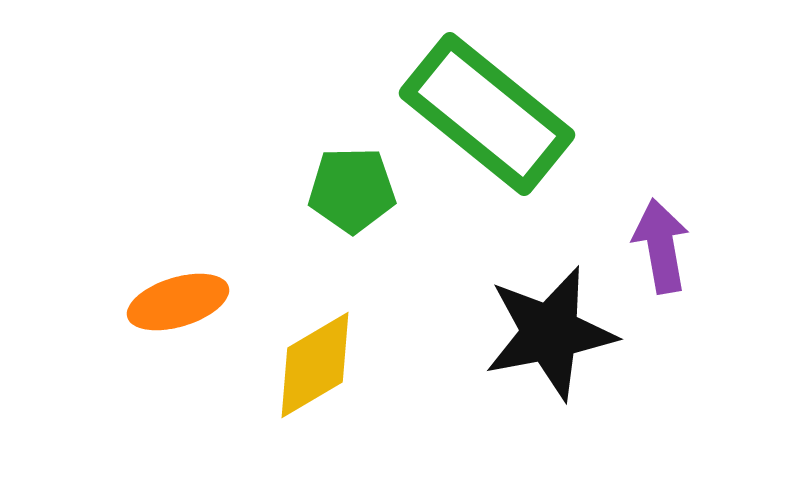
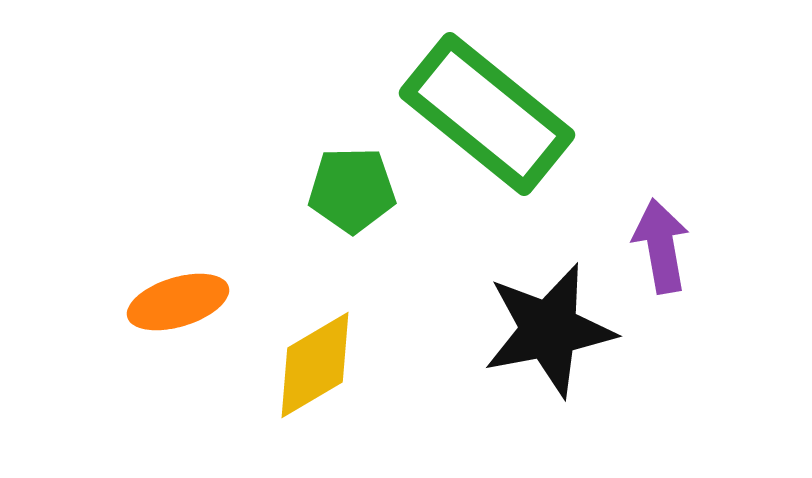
black star: moved 1 px left, 3 px up
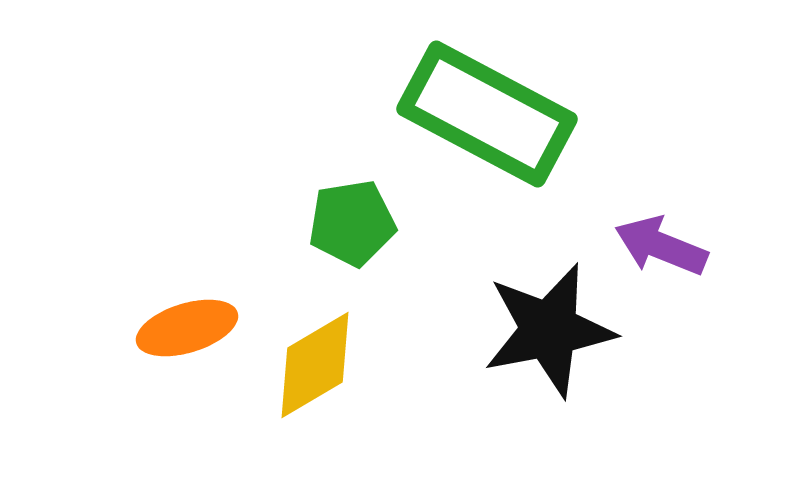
green rectangle: rotated 11 degrees counterclockwise
green pentagon: moved 33 px down; rotated 8 degrees counterclockwise
purple arrow: rotated 58 degrees counterclockwise
orange ellipse: moved 9 px right, 26 px down
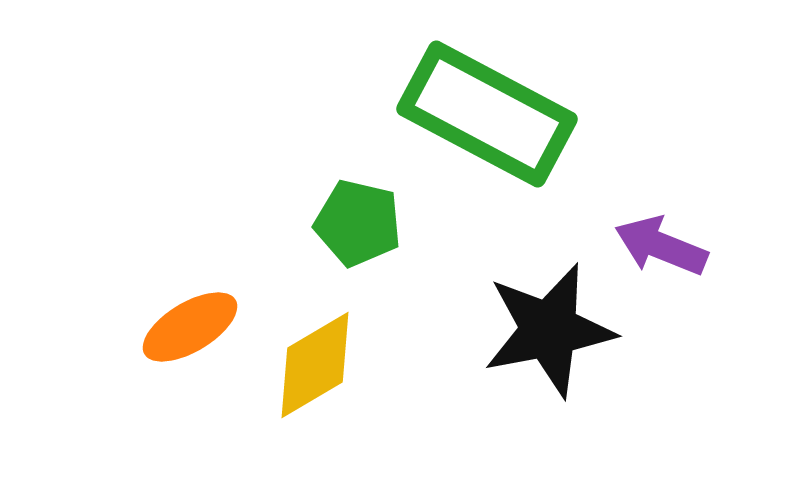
green pentagon: moved 6 px right; rotated 22 degrees clockwise
orange ellipse: moved 3 px right, 1 px up; rotated 14 degrees counterclockwise
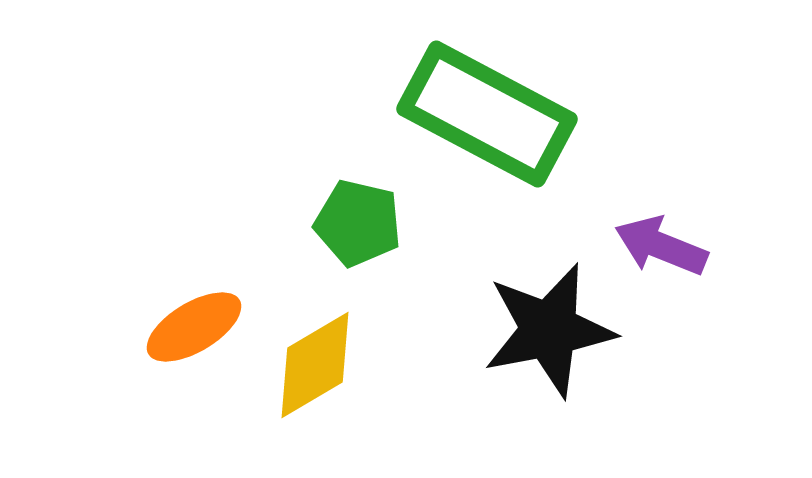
orange ellipse: moved 4 px right
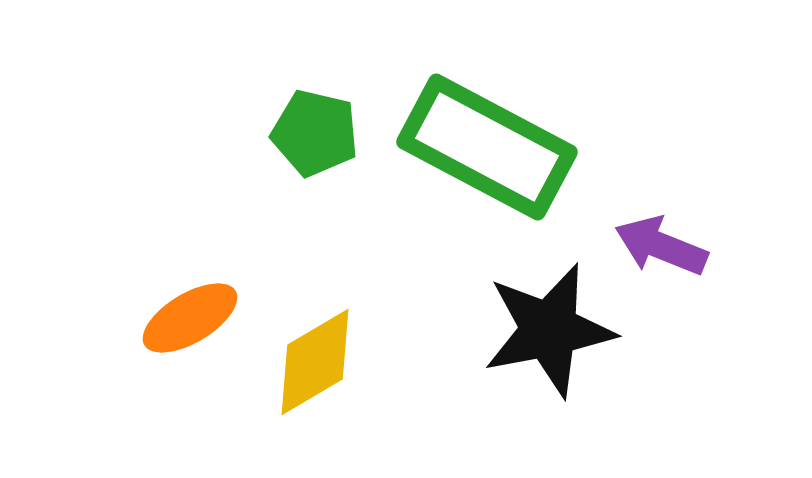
green rectangle: moved 33 px down
green pentagon: moved 43 px left, 90 px up
orange ellipse: moved 4 px left, 9 px up
yellow diamond: moved 3 px up
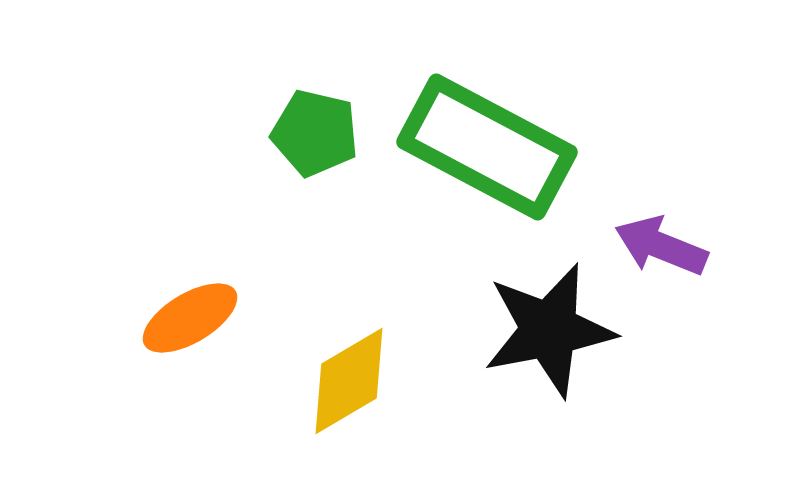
yellow diamond: moved 34 px right, 19 px down
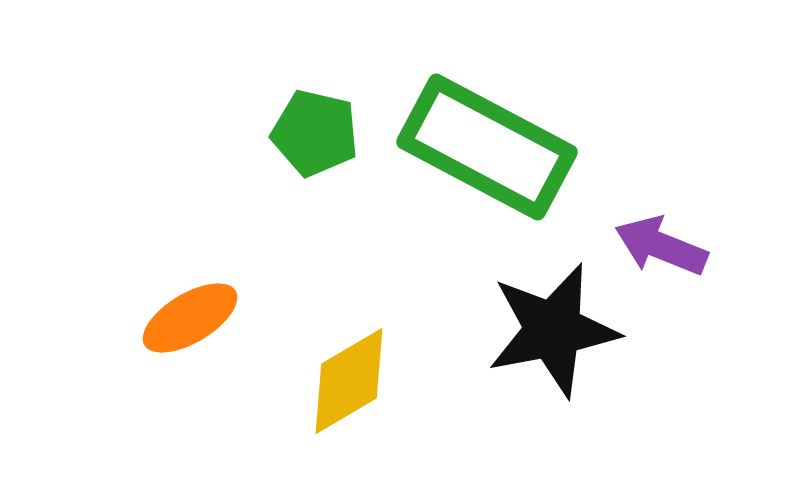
black star: moved 4 px right
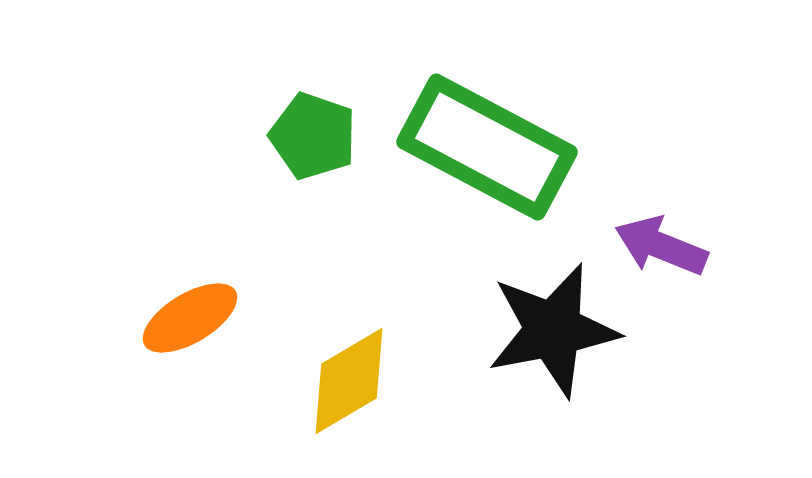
green pentagon: moved 2 px left, 3 px down; rotated 6 degrees clockwise
